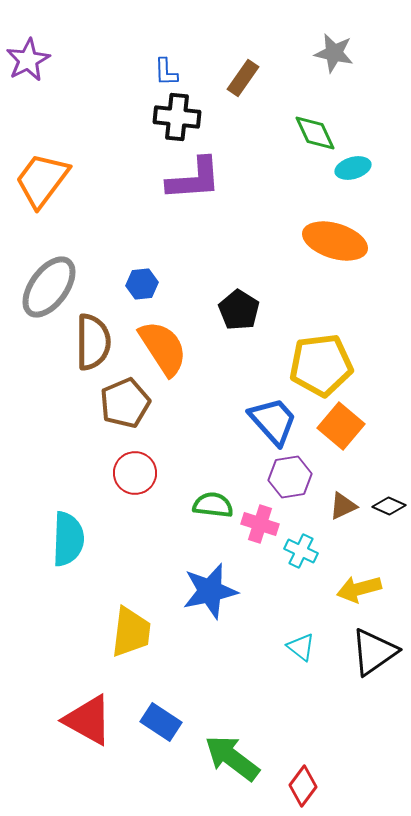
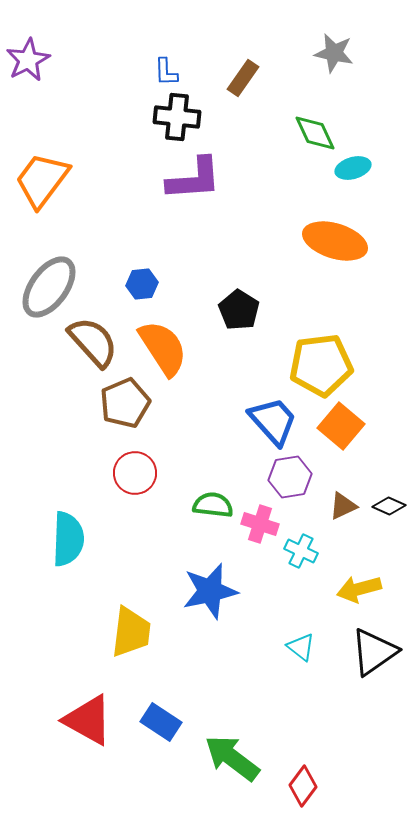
brown semicircle: rotated 42 degrees counterclockwise
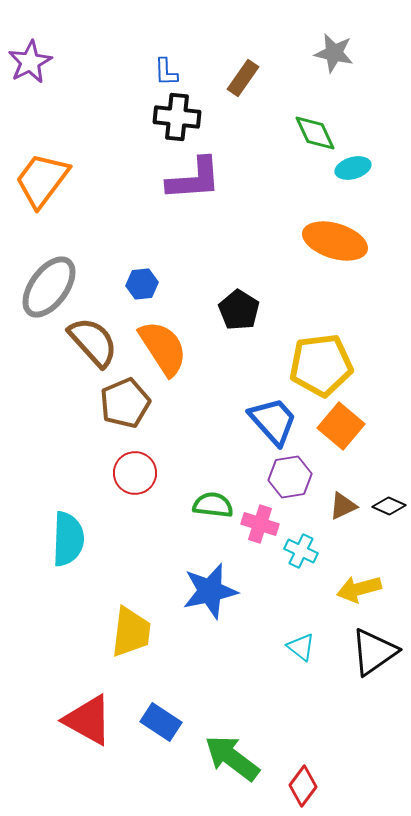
purple star: moved 2 px right, 2 px down
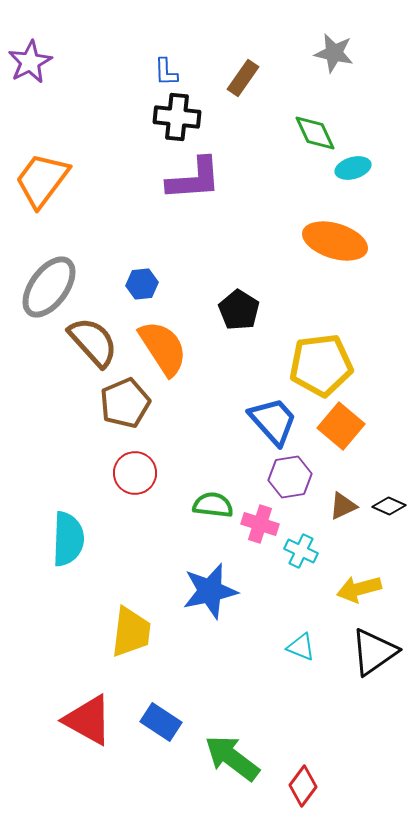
cyan triangle: rotated 16 degrees counterclockwise
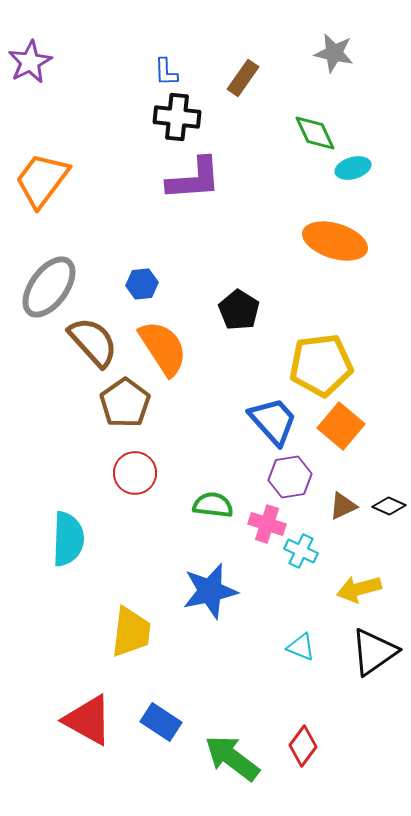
brown pentagon: rotated 12 degrees counterclockwise
pink cross: moved 7 px right
red diamond: moved 40 px up
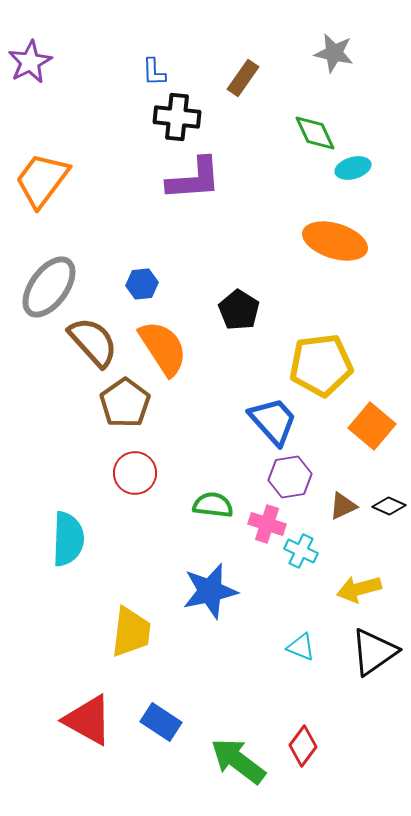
blue L-shape: moved 12 px left
orange square: moved 31 px right
green arrow: moved 6 px right, 3 px down
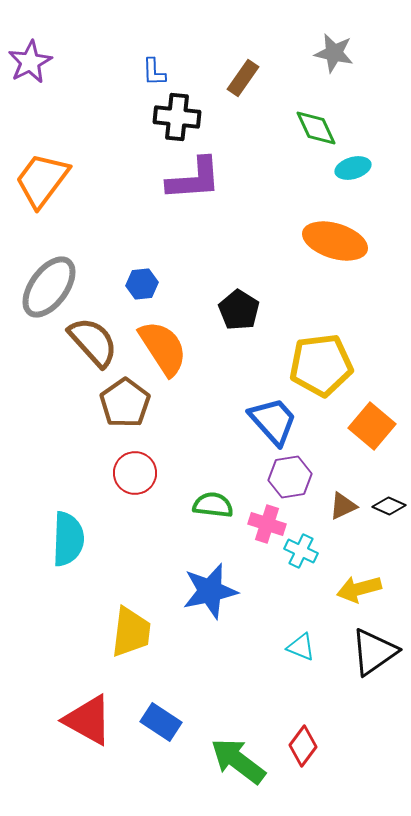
green diamond: moved 1 px right, 5 px up
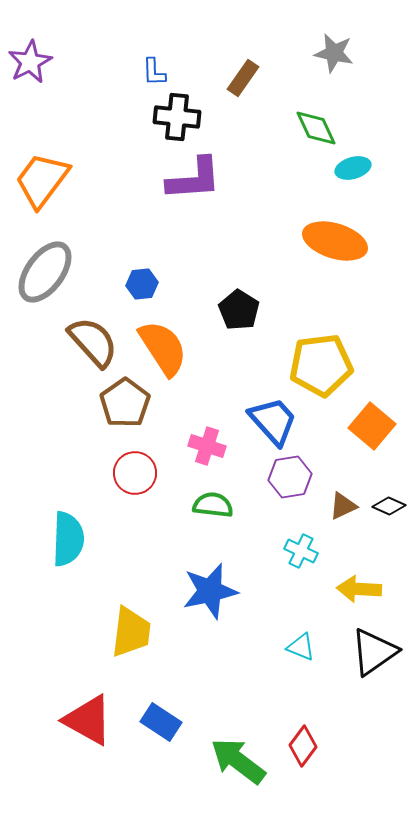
gray ellipse: moved 4 px left, 15 px up
pink cross: moved 60 px left, 78 px up
yellow arrow: rotated 18 degrees clockwise
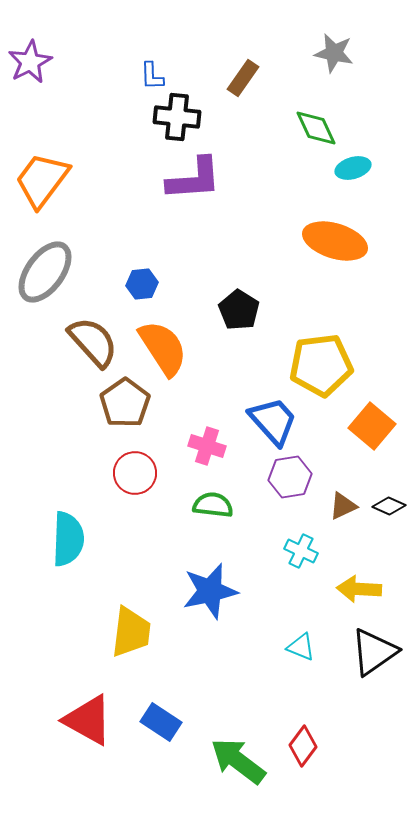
blue L-shape: moved 2 px left, 4 px down
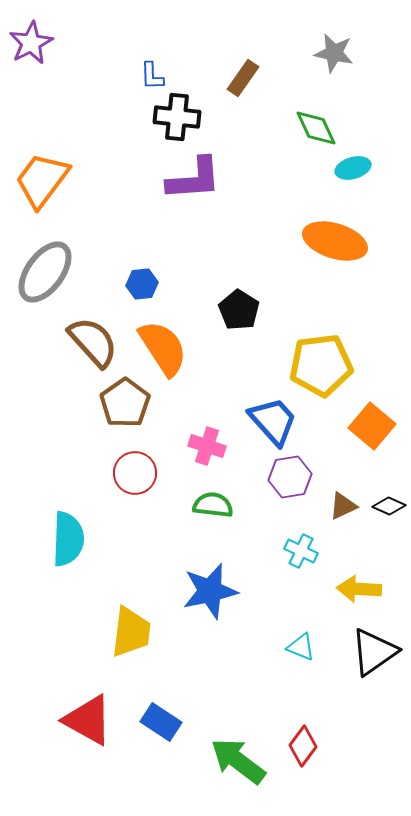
purple star: moved 1 px right, 19 px up
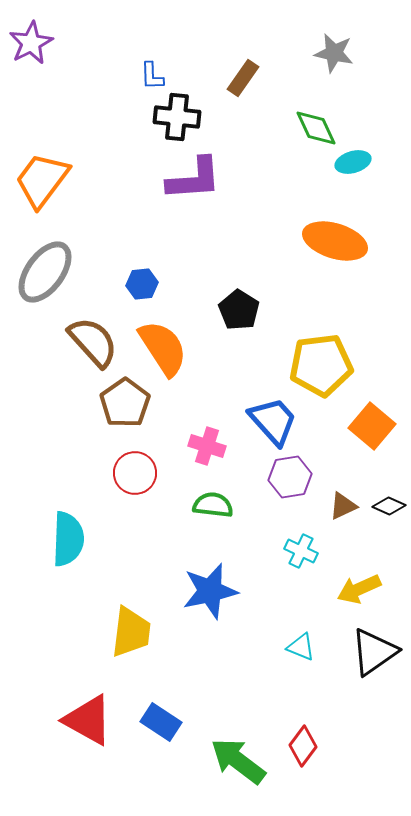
cyan ellipse: moved 6 px up
yellow arrow: rotated 27 degrees counterclockwise
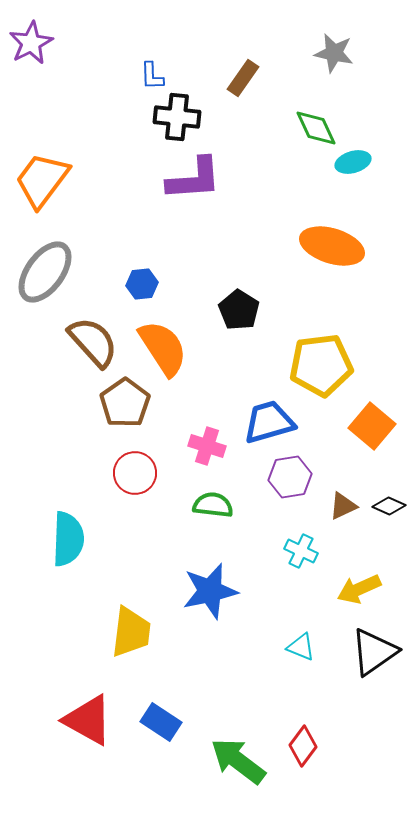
orange ellipse: moved 3 px left, 5 px down
blue trapezoid: moved 4 px left, 1 px down; rotated 64 degrees counterclockwise
